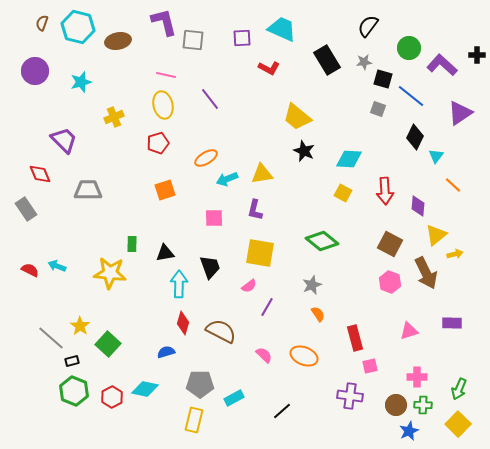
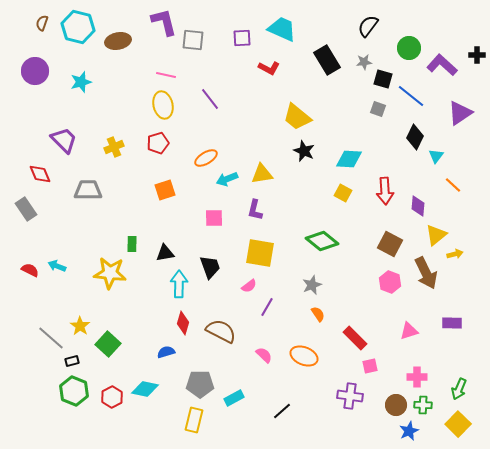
yellow cross at (114, 117): moved 30 px down
red rectangle at (355, 338): rotated 30 degrees counterclockwise
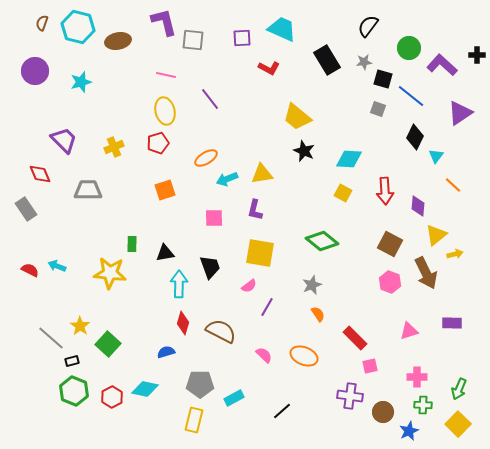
yellow ellipse at (163, 105): moved 2 px right, 6 px down
brown circle at (396, 405): moved 13 px left, 7 px down
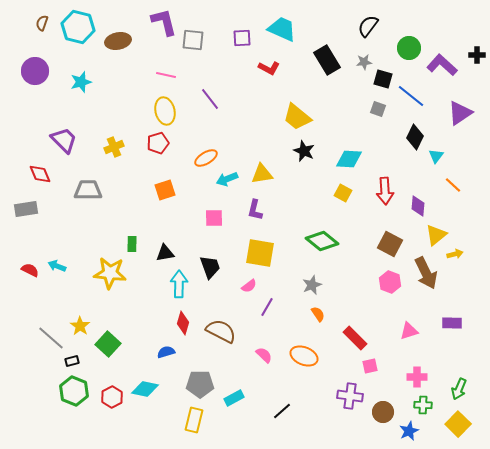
gray rectangle at (26, 209): rotated 65 degrees counterclockwise
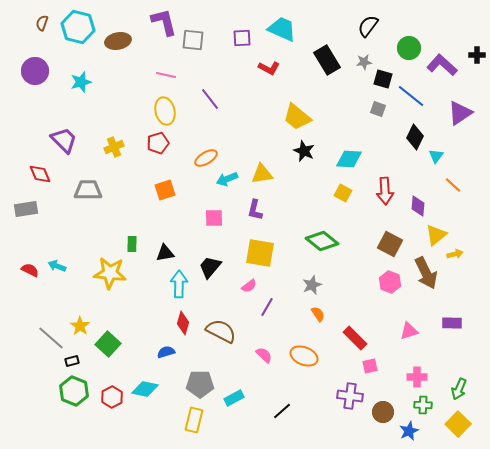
black trapezoid at (210, 267): rotated 120 degrees counterclockwise
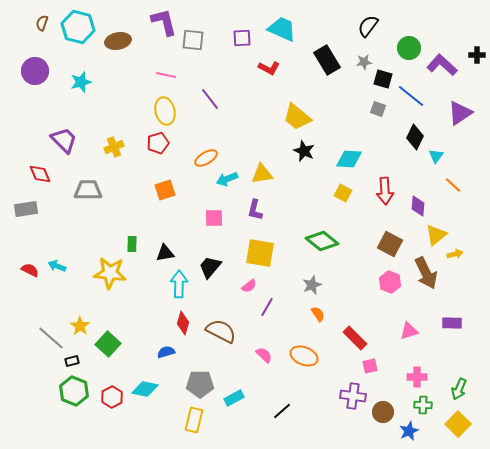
purple cross at (350, 396): moved 3 px right
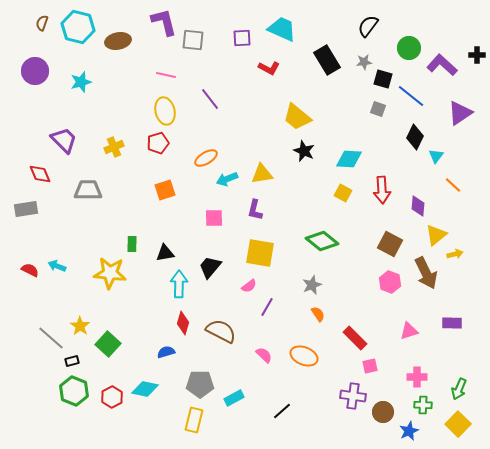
red arrow at (385, 191): moved 3 px left, 1 px up
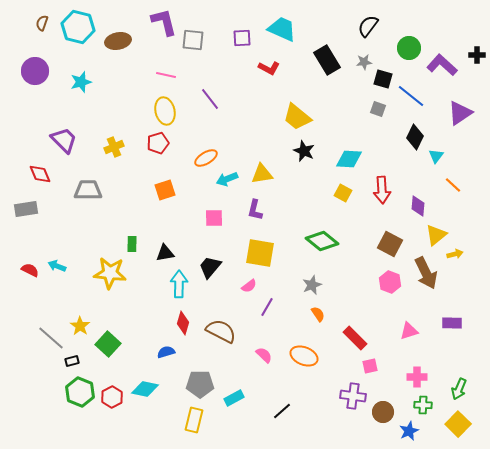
green hexagon at (74, 391): moved 6 px right, 1 px down
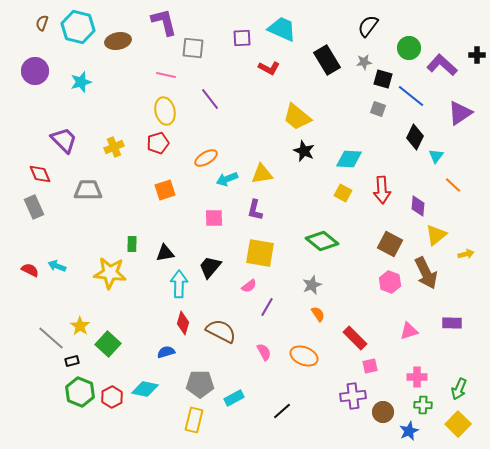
gray square at (193, 40): moved 8 px down
gray rectangle at (26, 209): moved 8 px right, 2 px up; rotated 75 degrees clockwise
yellow arrow at (455, 254): moved 11 px right
pink semicircle at (264, 355): moved 3 px up; rotated 18 degrees clockwise
purple cross at (353, 396): rotated 15 degrees counterclockwise
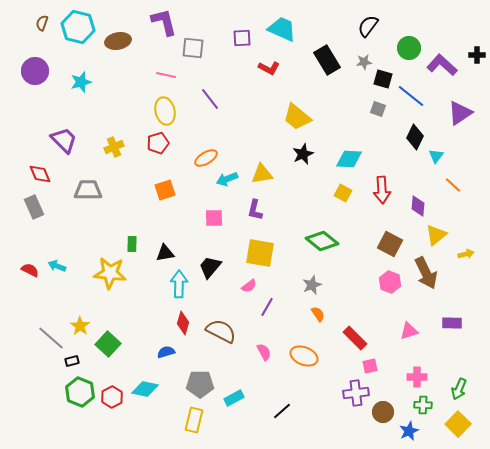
black star at (304, 151): moved 1 px left, 3 px down; rotated 25 degrees clockwise
purple cross at (353, 396): moved 3 px right, 3 px up
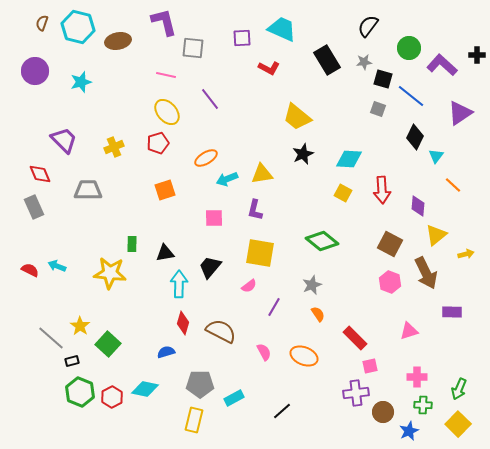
yellow ellipse at (165, 111): moved 2 px right, 1 px down; rotated 28 degrees counterclockwise
purple line at (267, 307): moved 7 px right
purple rectangle at (452, 323): moved 11 px up
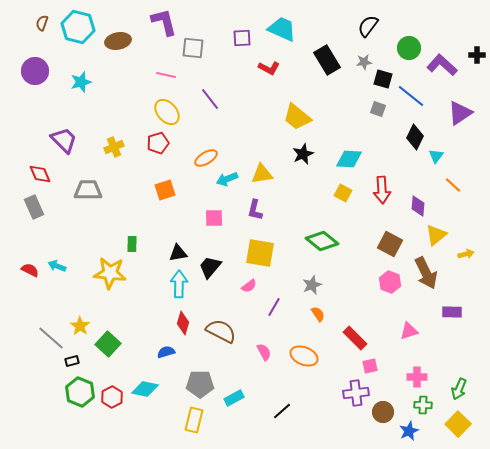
black triangle at (165, 253): moved 13 px right
